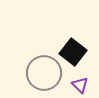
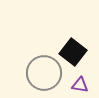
purple triangle: rotated 36 degrees counterclockwise
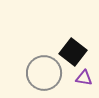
purple triangle: moved 4 px right, 7 px up
